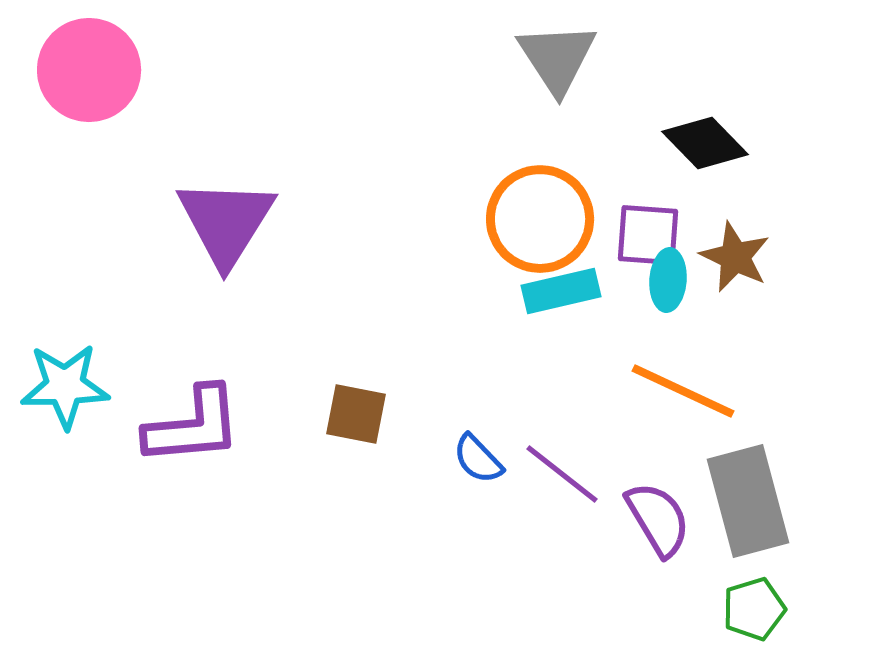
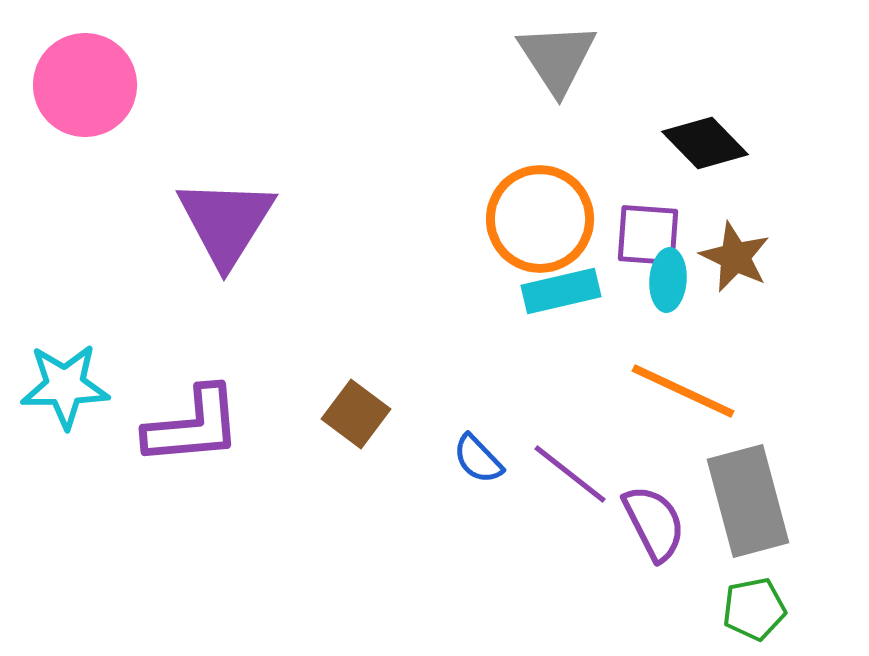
pink circle: moved 4 px left, 15 px down
brown square: rotated 26 degrees clockwise
purple line: moved 8 px right
purple semicircle: moved 4 px left, 4 px down; rotated 4 degrees clockwise
green pentagon: rotated 6 degrees clockwise
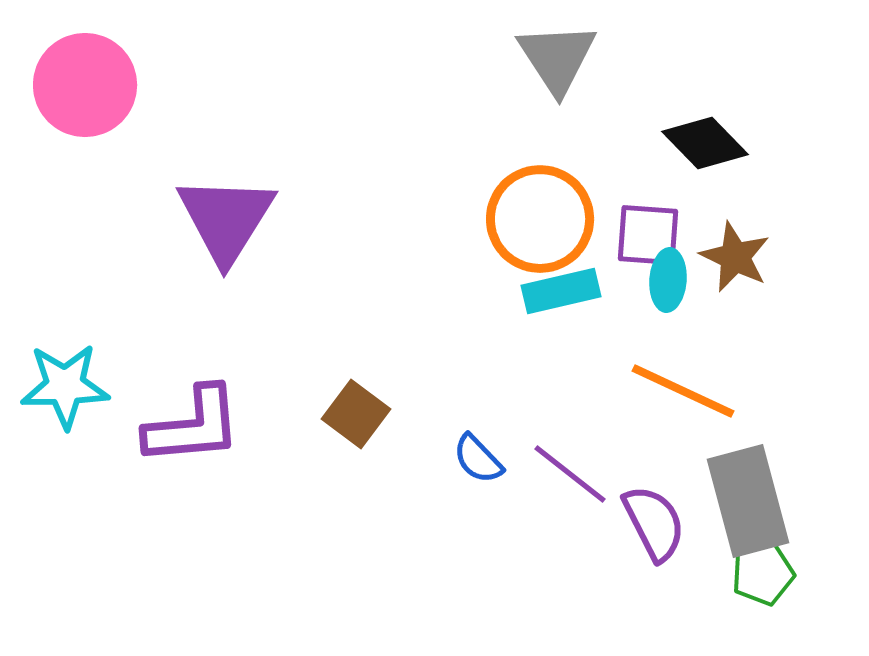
purple triangle: moved 3 px up
green pentagon: moved 9 px right, 35 px up; rotated 4 degrees counterclockwise
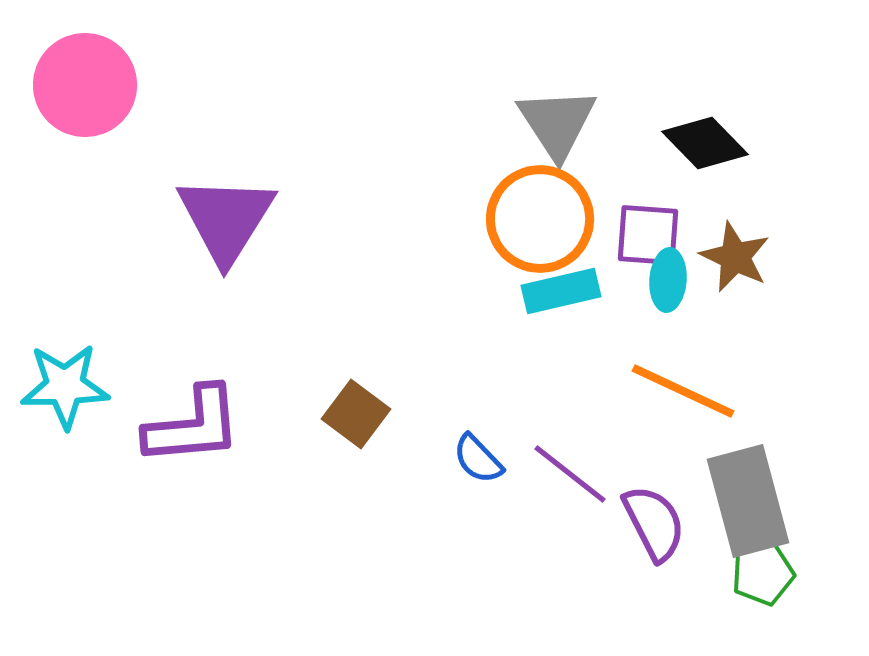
gray triangle: moved 65 px down
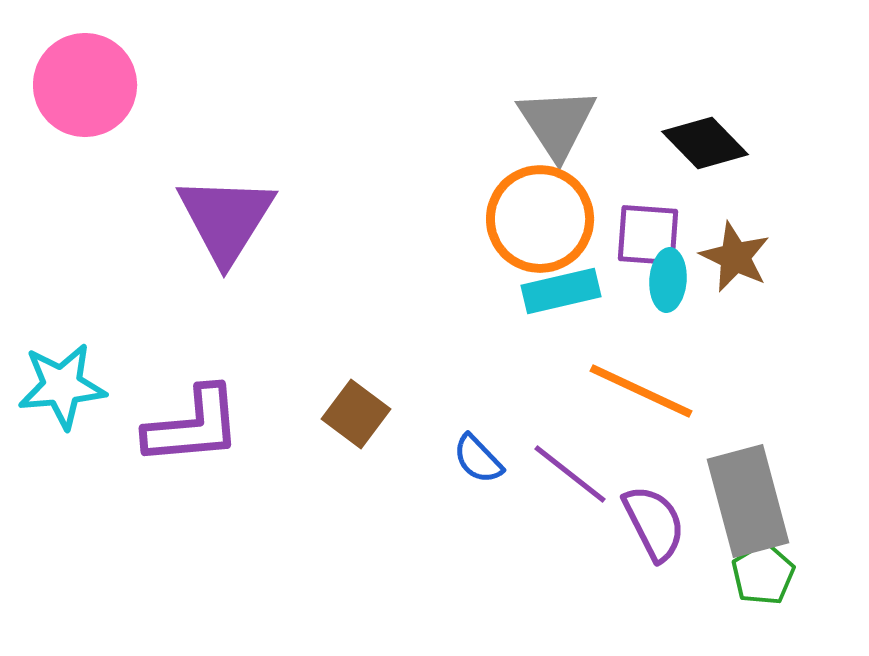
cyan star: moved 3 px left; rotated 4 degrees counterclockwise
orange line: moved 42 px left
green pentagon: rotated 16 degrees counterclockwise
